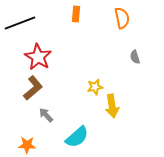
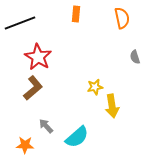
gray arrow: moved 11 px down
orange star: moved 2 px left
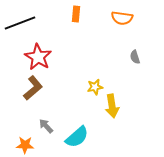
orange semicircle: rotated 110 degrees clockwise
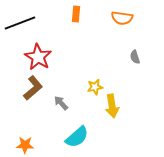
gray arrow: moved 15 px right, 23 px up
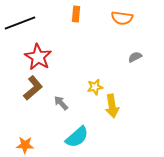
gray semicircle: rotated 80 degrees clockwise
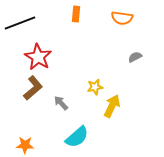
yellow arrow: rotated 145 degrees counterclockwise
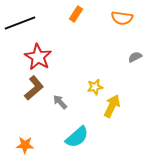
orange rectangle: rotated 28 degrees clockwise
brown L-shape: moved 1 px right
gray arrow: moved 1 px left, 1 px up
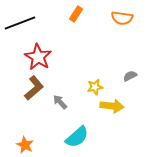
gray semicircle: moved 5 px left, 19 px down
yellow arrow: rotated 70 degrees clockwise
orange star: rotated 24 degrees clockwise
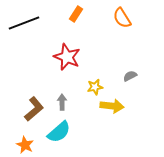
orange semicircle: rotated 50 degrees clockwise
black line: moved 4 px right
red star: moved 29 px right; rotated 8 degrees counterclockwise
brown L-shape: moved 21 px down
gray arrow: moved 2 px right; rotated 42 degrees clockwise
cyan semicircle: moved 18 px left, 5 px up
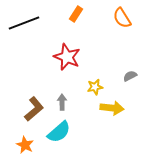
yellow arrow: moved 2 px down
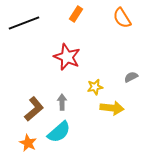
gray semicircle: moved 1 px right, 1 px down
orange star: moved 3 px right, 2 px up
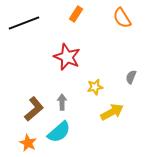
gray semicircle: rotated 40 degrees counterclockwise
yellow arrow: moved 4 px down; rotated 35 degrees counterclockwise
